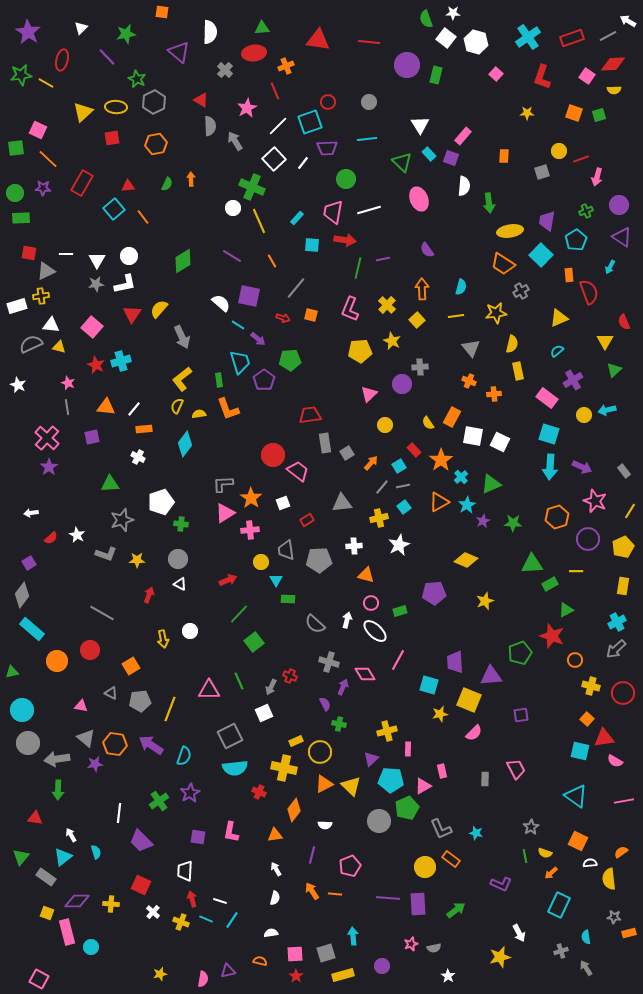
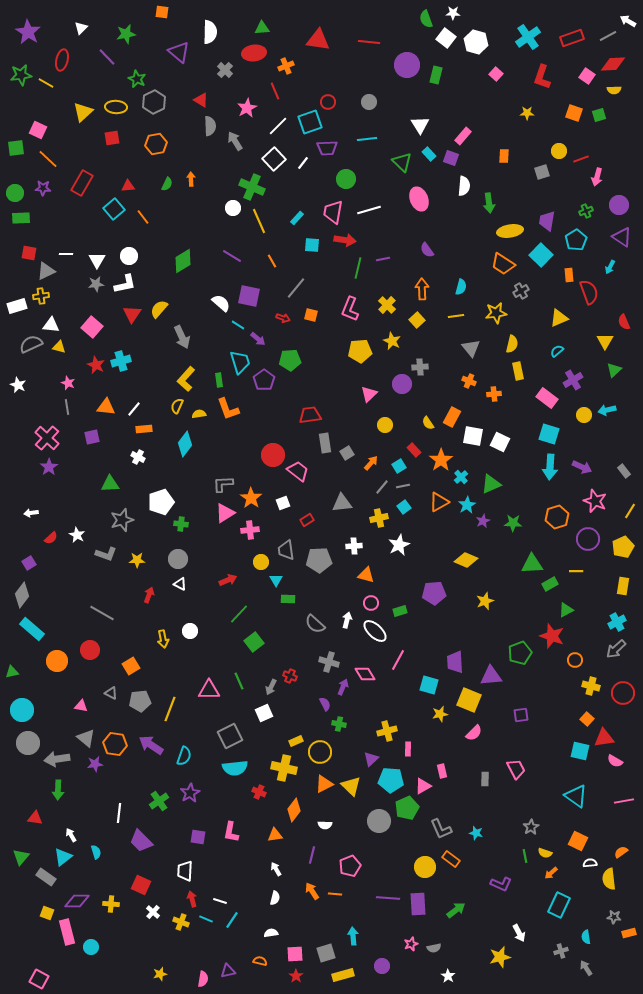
yellow L-shape at (182, 379): moved 4 px right; rotated 10 degrees counterclockwise
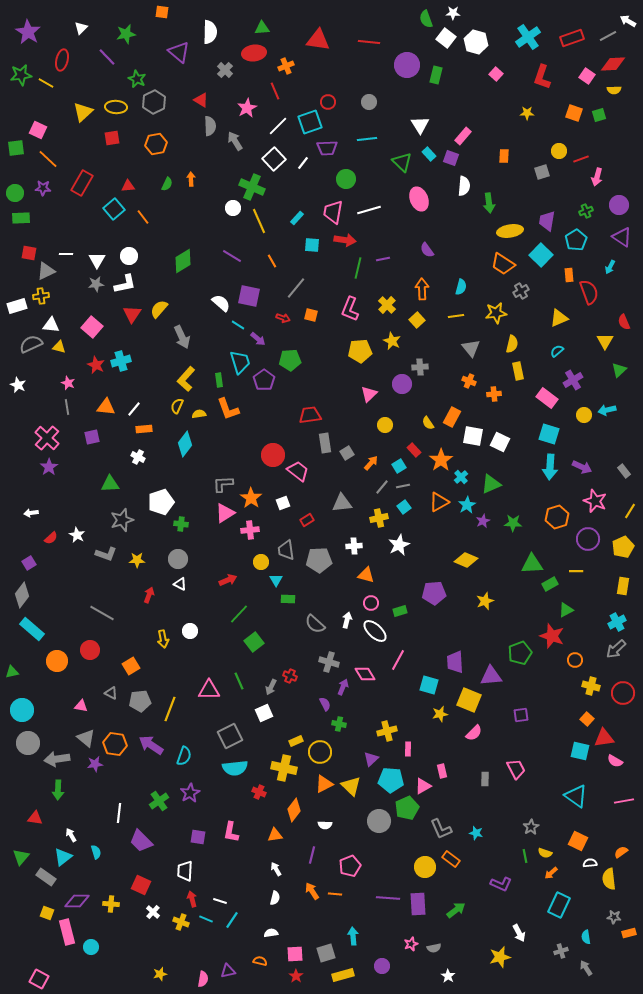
green triangle at (614, 370): moved 5 px right
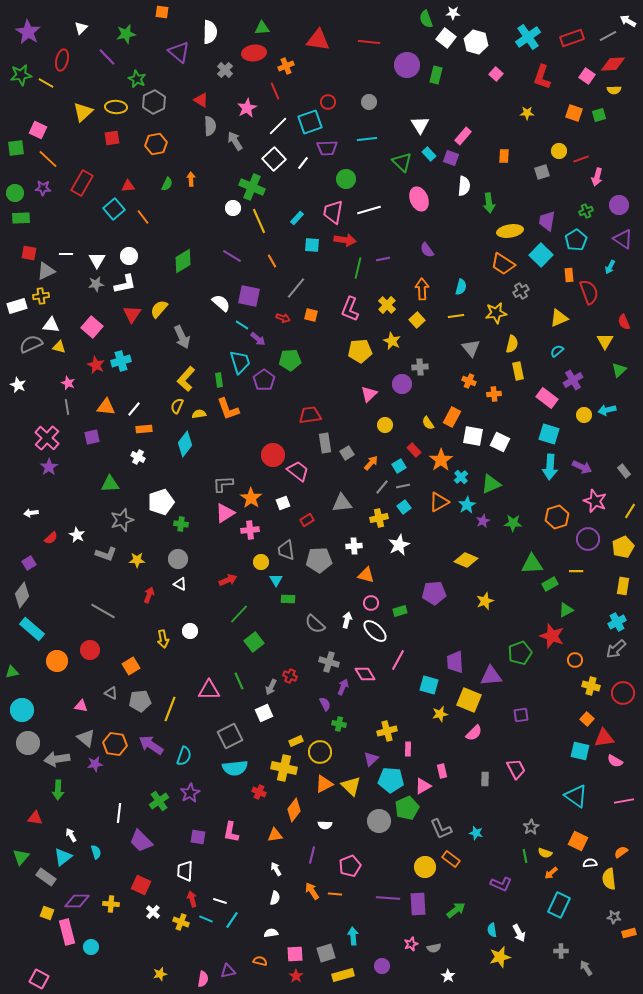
purple triangle at (622, 237): moved 1 px right, 2 px down
cyan line at (238, 325): moved 4 px right
gray line at (102, 613): moved 1 px right, 2 px up
cyan semicircle at (586, 937): moved 94 px left, 7 px up
gray cross at (561, 951): rotated 16 degrees clockwise
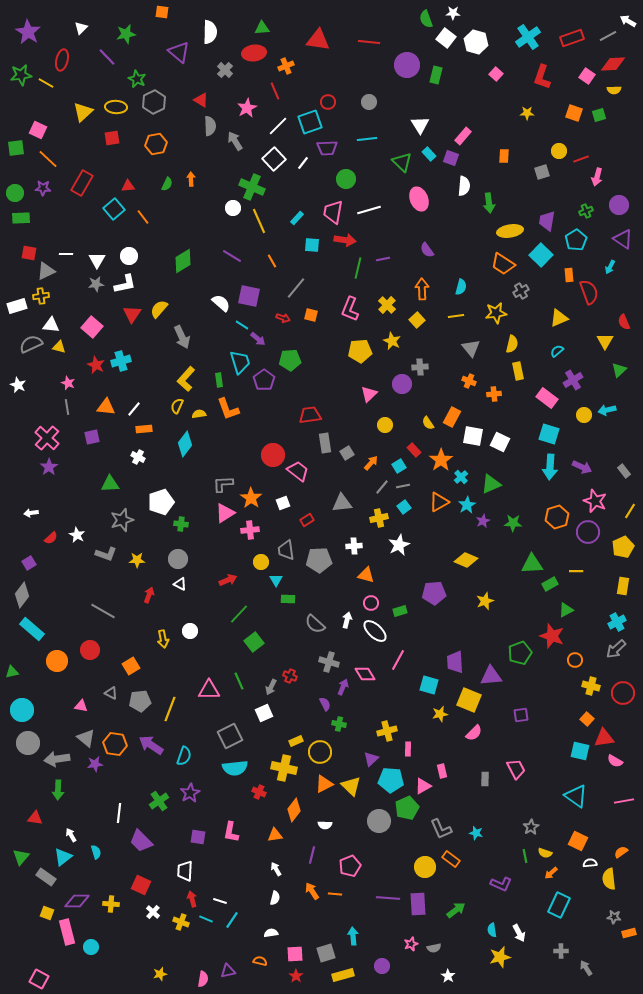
purple circle at (588, 539): moved 7 px up
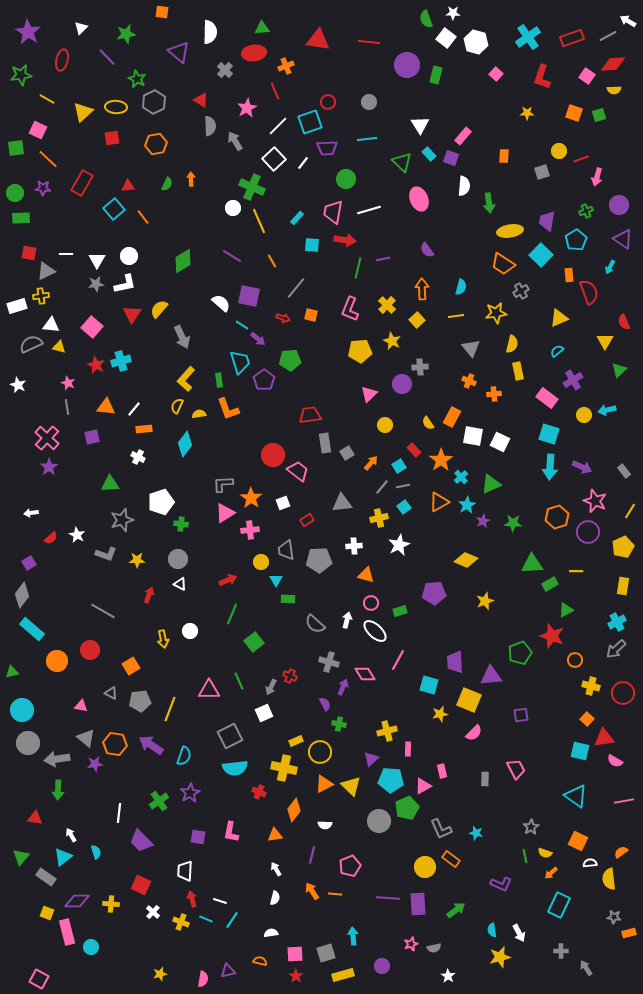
yellow line at (46, 83): moved 1 px right, 16 px down
green line at (239, 614): moved 7 px left; rotated 20 degrees counterclockwise
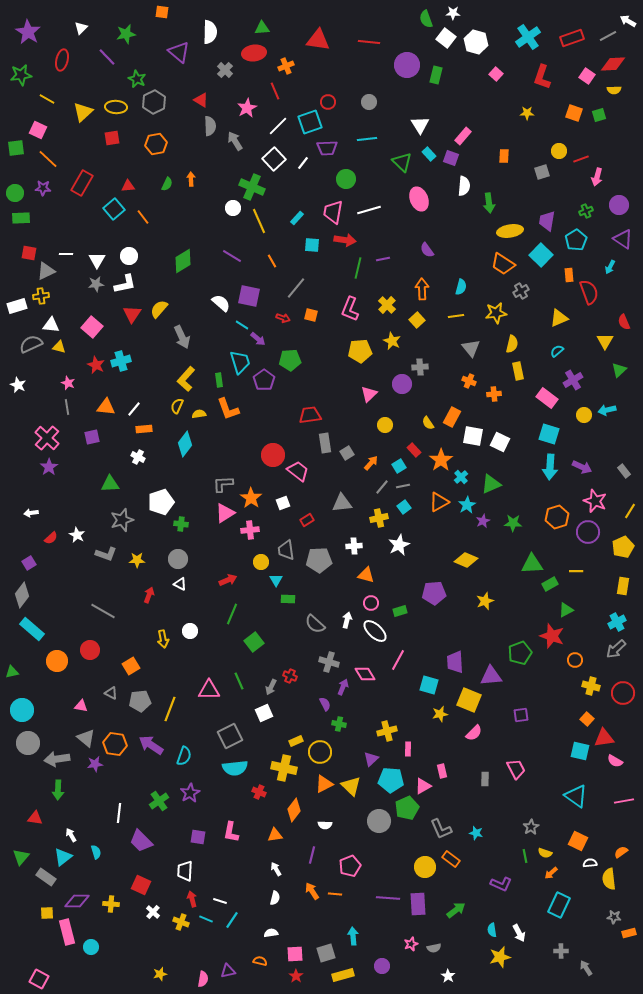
yellow square at (47, 913): rotated 24 degrees counterclockwise
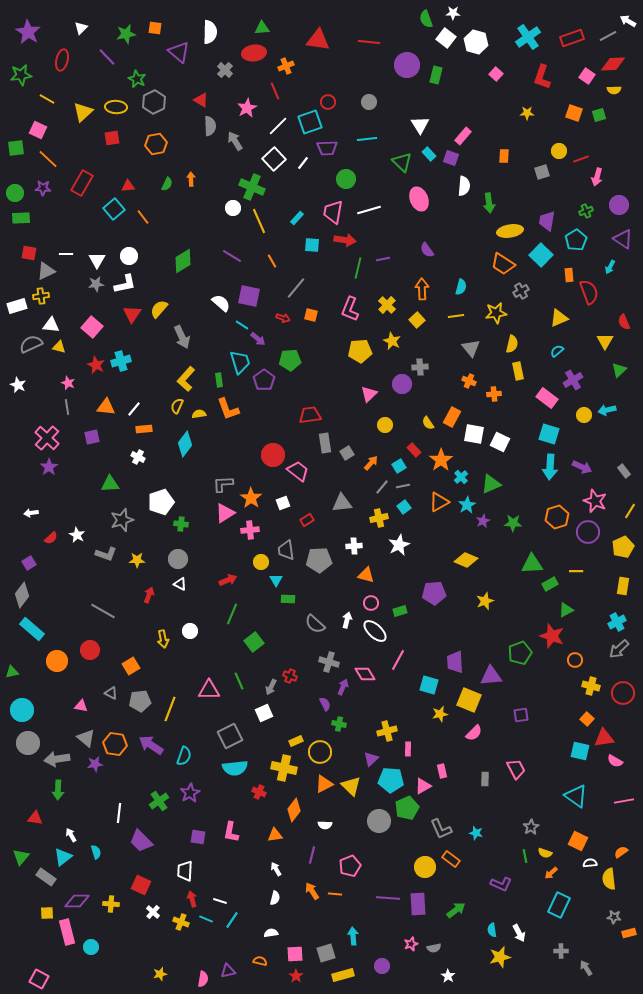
orange square at (162, 12): moved 7 px left, 16 px down
white square at (473, 436): moved 1 px right, 2 px up
gray arrow at (616, 649): moved 3 px right
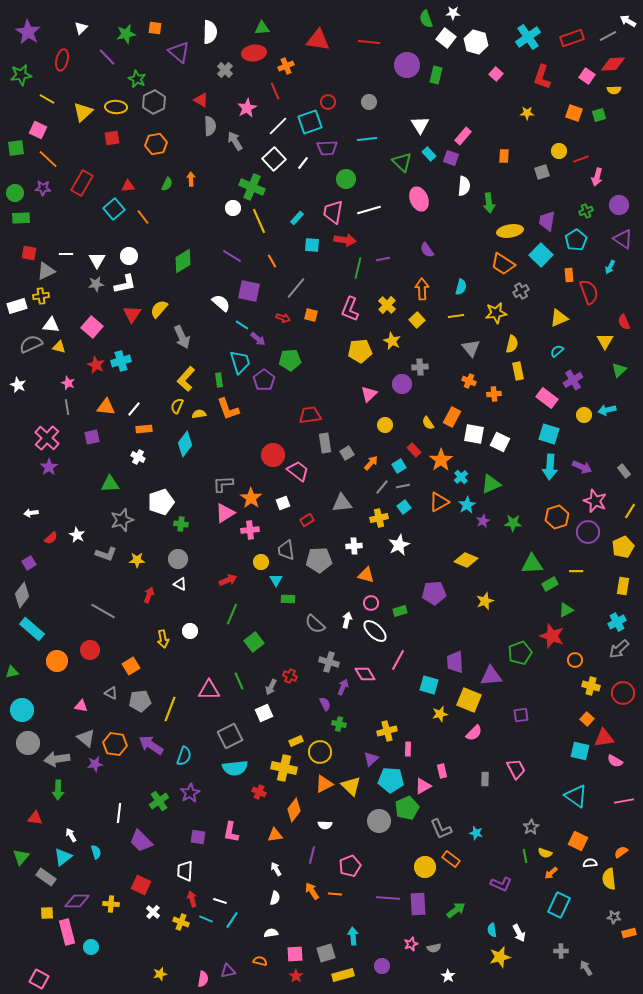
purple square at (249, 296): moved 5 px up
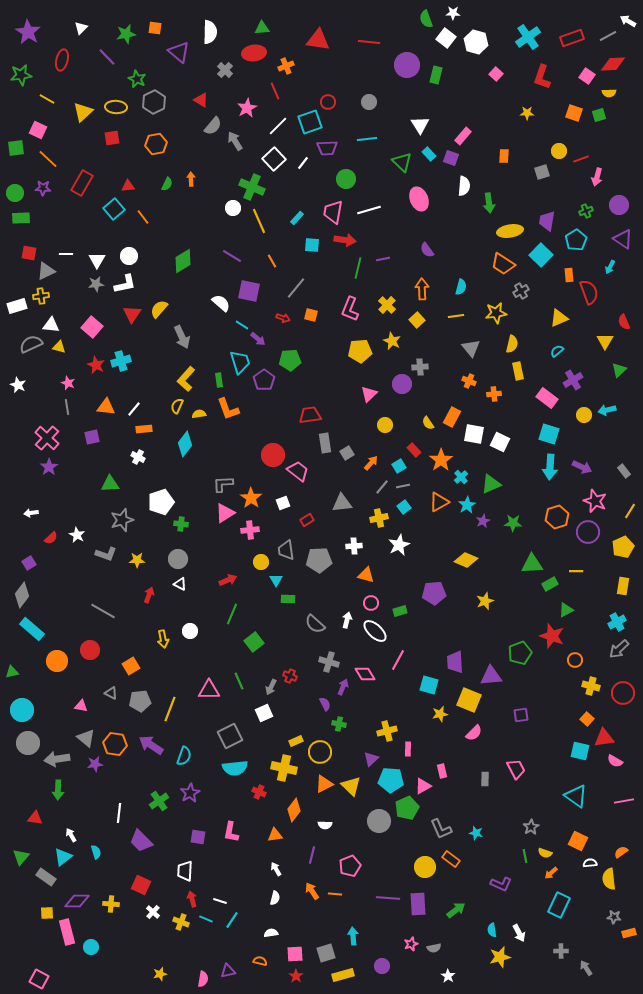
yellow semicircle at (614, 90): moved 5 px left, 3 px down
gray semicircle at (210, 126): moved 3 px right; rotated 42 degrees clockwise
